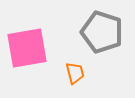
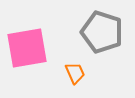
orange trapezoid: rotated 10 degrees counterclockwise
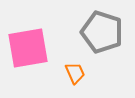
pink square: moved 1 px right
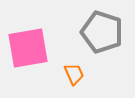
orange trapezoid: moved 1 px left, 1 px down
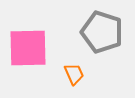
pink square: rotated 9 degrees clockwise
